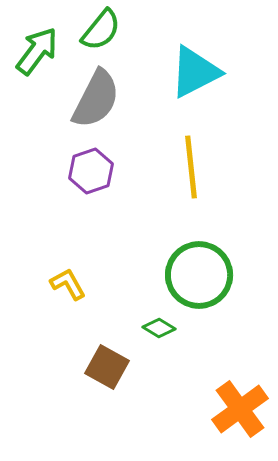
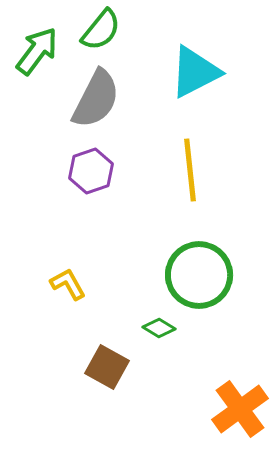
yellow line: moved 1 px left, 3 px down
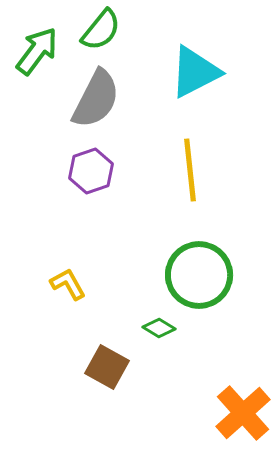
orange cross: moved 3 px right, 4 px down; rotated 6 degrees counterclockwise
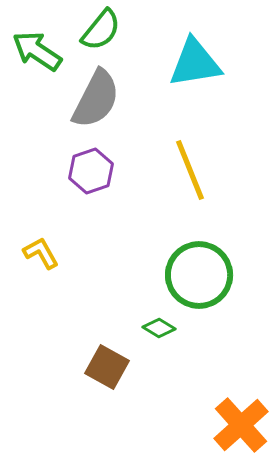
green arrow: rotated 93 degrees counterclockwise
cyan triangle: moved 9 px up; rotated 18 degrees clockwise
yellow line: rotated 16 degrees counterclockwise
yellow L-shape: moved 27 px left, 31 px up
orange cross: moved 2 px left, 12 px down
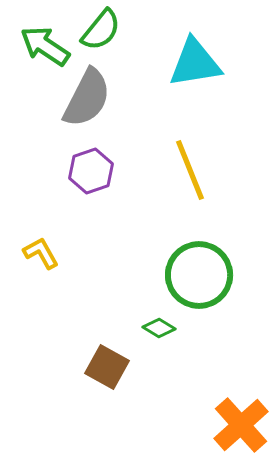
green arrow: moved 8 px right, 5 px up
gray semicircle: moved 9 px left, 1 px up
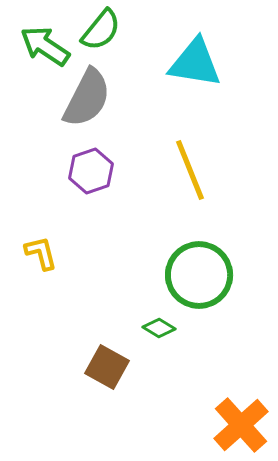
cyan triangle: rotated 18 degrees clockwise
yellow L-shape: rotated 15 degrees clockwise
